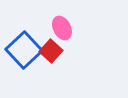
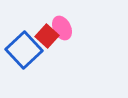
red square: moved 4 px left, 15 px up
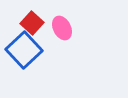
red square: moved 15 px left, 13 px up
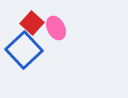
pink ellipse: moved 6 px left
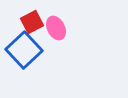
red square: moved 1 px up; rotated 20 degrees clockwise
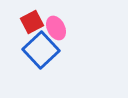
blue square: moved 17 px right
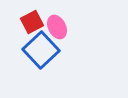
pink ellipse: moved 1 px right, 1 px up
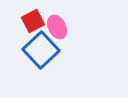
red square: moved 1 px right, 1 px up
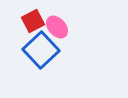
pink ellipse: rotated 15 degrees counterclockwise
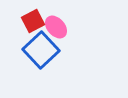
pink ellipse: moved 1 px left
